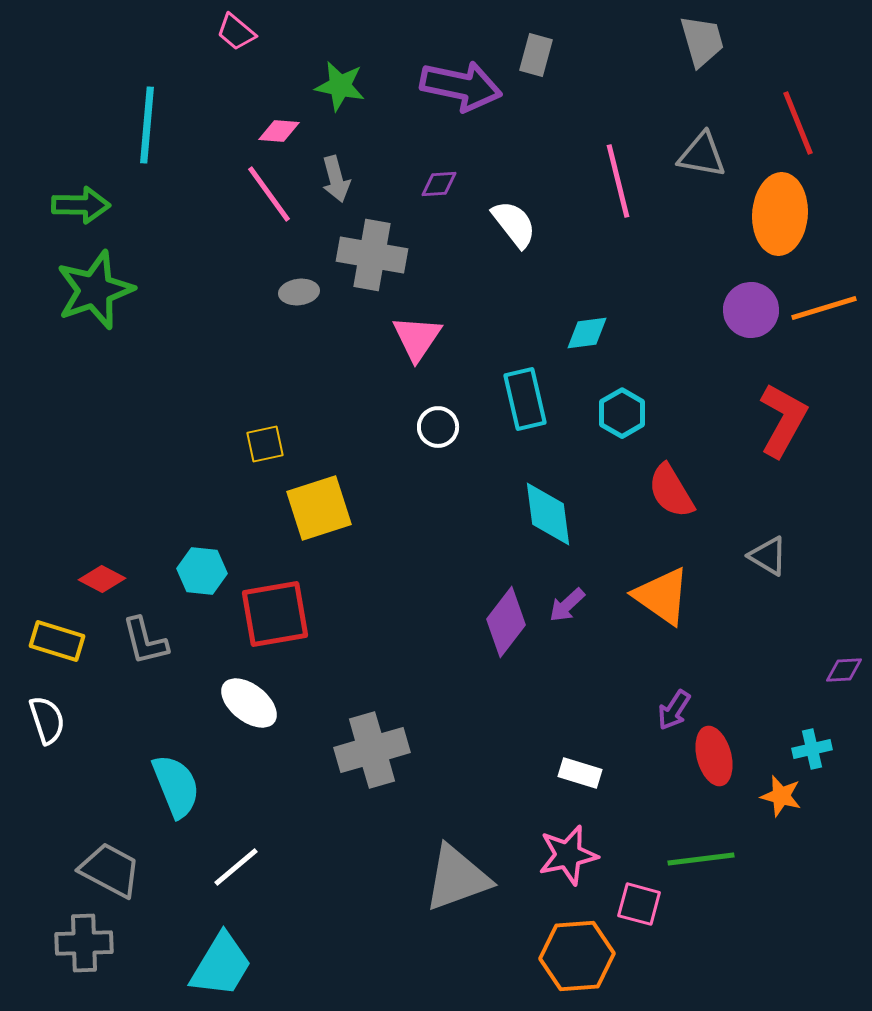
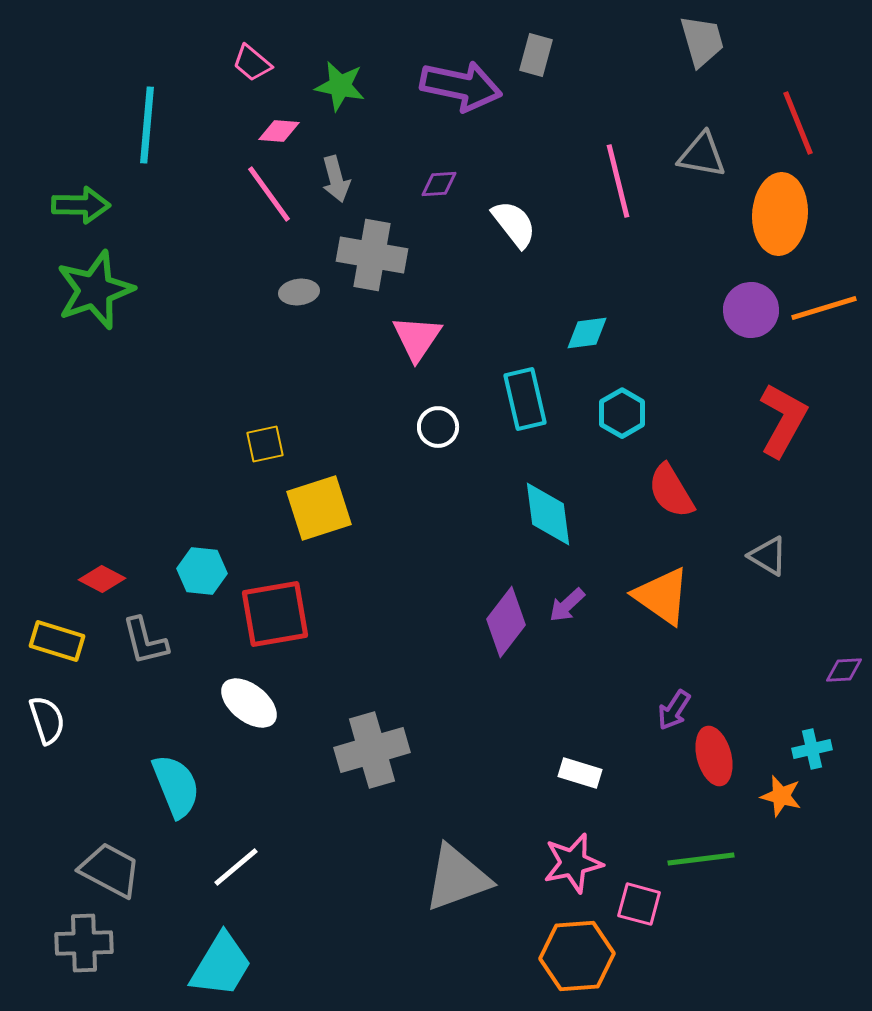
pink trapezoid at (236, 32): moved 16 px right, 31 px down
pink star at (568, 855): moved 5 px right, 8 px down
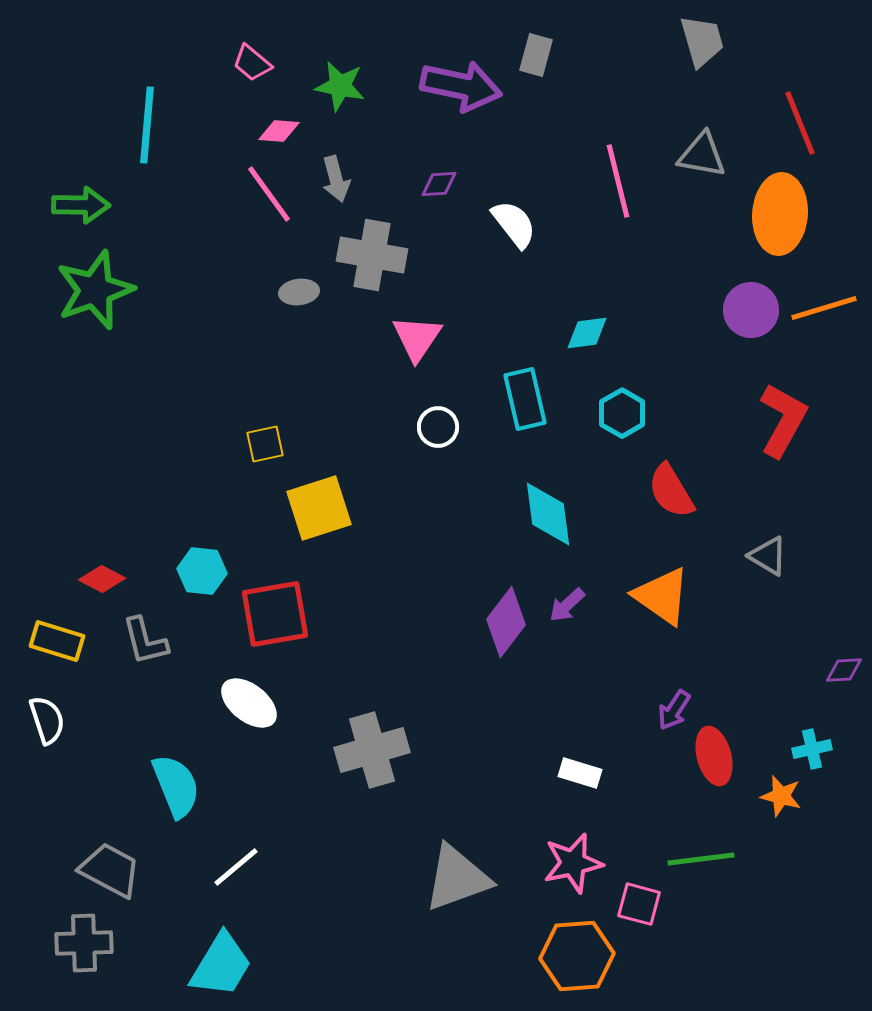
red line at (798, 123): moved 2 px right
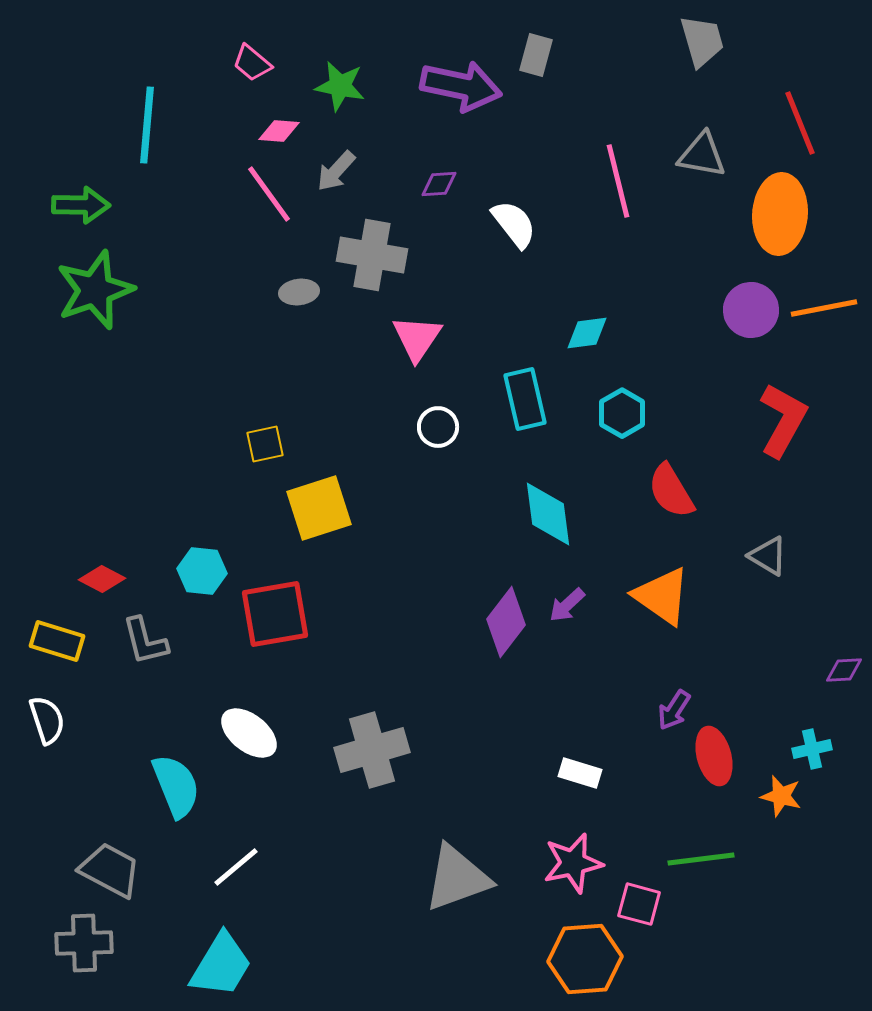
gray arrow at (336, 179): moved 8 px up; rotated 57 degrees clockwise
orange line at (824, 308): rotated 6 degrees clockwise
white ellipse at (249, 703): moved 30 px down
orange hexagon at (577, 956): moved 8 px right, 3 px down
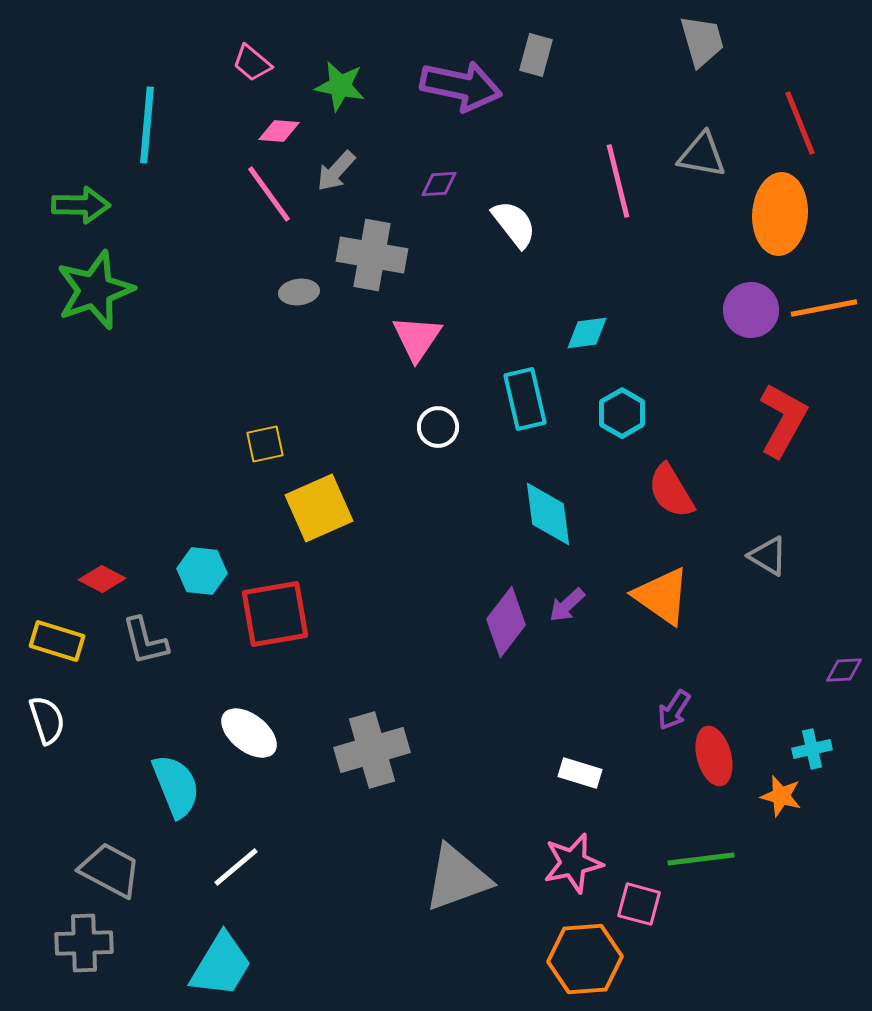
yellow square at (319, 508): rotated 6 degrees counterclockwise
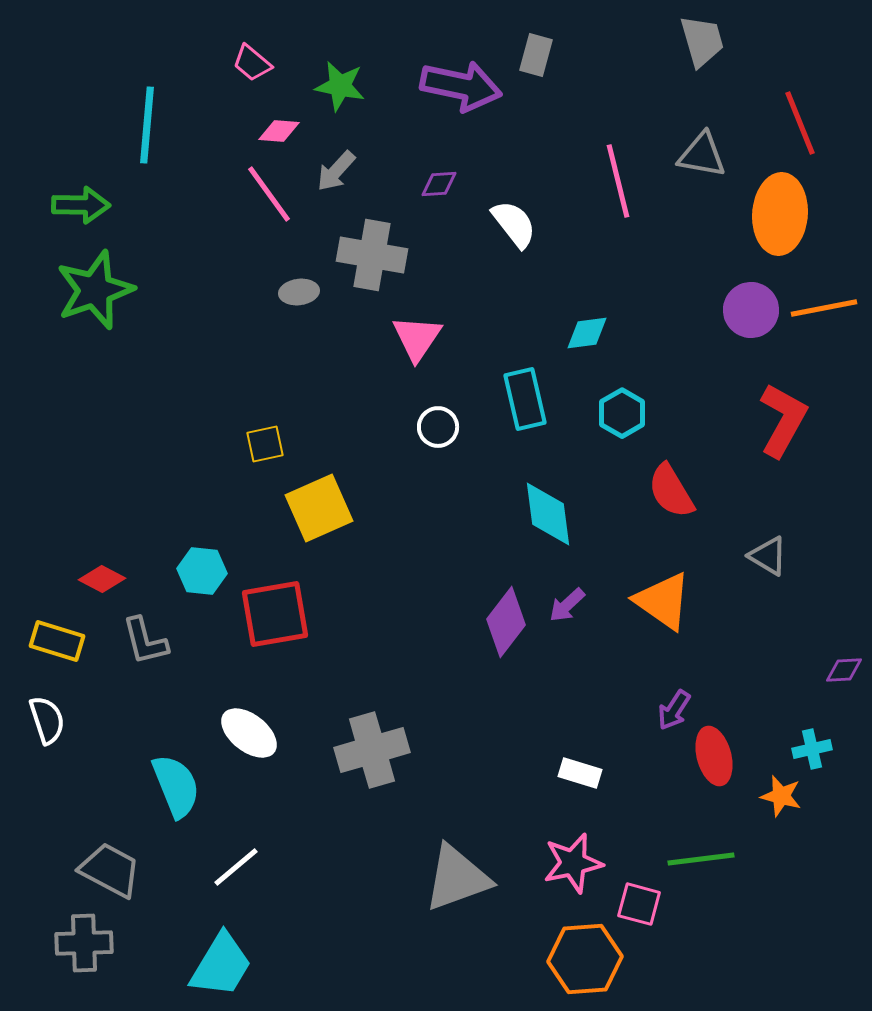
orange triangle at (662, 596): moved 1 px right, 5 px down
